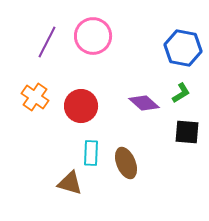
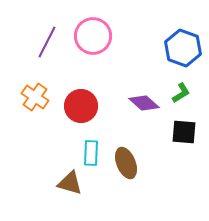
blue hexagon: rotated 9 degrees clockwise
black square: moved 3 px left
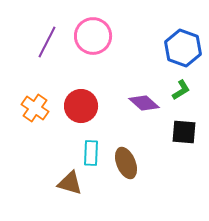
green L-shape: moved 3 px up
orange cross: moved 11 px down
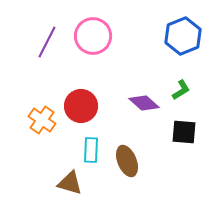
blue hexagon: moved 12 px up; rotated 18 degrees clockwise
orange cross: moved 7 px right, 12 px down
cyan rectangle: moved 3 px up
brown ellipse: moved 1 px right, 2 px up
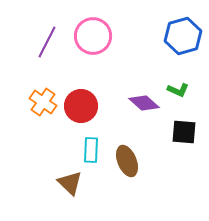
blue hexagon: rotated 6 degrees clockwise
green L-shape: moved 3 px left; rotated 55 degrees clockwise
orange cross: moved 1 px right, 18 px up
brown triangle: rotated 28 degrees clockwise
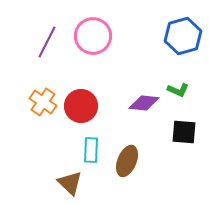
purple diamond: rotated 36 degrees counterclockwise
brown ellipse: rotated 44 degrees clockwise
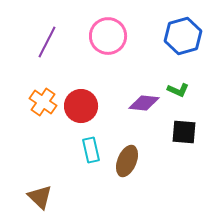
pink circle: moved 15 px right
cyan rectangle: rotated 15 degrees counterclockwise
brown triangle: moved 30 px left, 14 px down
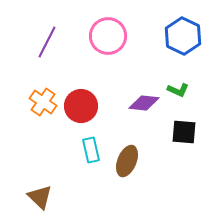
blue hexagon: rotated 18 degrees counterclockwise
